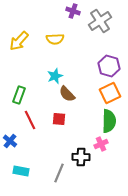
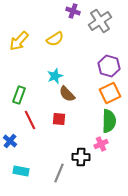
yellow semicircle: rotated 30 degrees counterclockwise
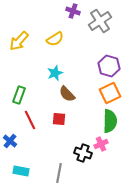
cyan star: moved 3 px up
green semicircle: moved 1 px right
black cross: moved 2 px right, 4 px up; rotated 18 degrees clockwise
gray line: rotated 12 degrees counterclockwise
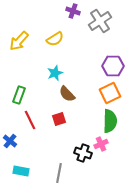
purple hexagon: moved 4 px right; rotated 15 degrees counterclockwise
red square: rotated 24 degrees counterclockwise
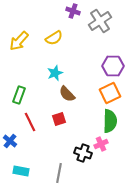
yellow semicircle: moved 1 px left, 1 px up
red line: moved 2 px down
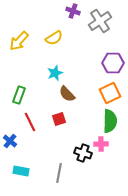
purple hexagon: moved 3 px up
pink cross: rotated 24 degrees clockwise
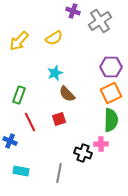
purple hexagon: moved 2 px left, 4 px down
orange square: moved 1 px right
green semicircle: moved 1 px right, 1 px up
blue cross: rotated 16 degrees counterclockwise
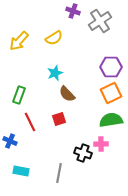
green semicircle: rotated 100 degrees counterclockwise
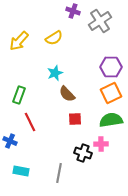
red square: moved 16 px right; rotated 16 degrees clockwise
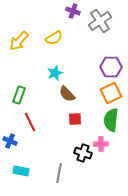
green semicircle: rotated 75 degrees counterclockwise
